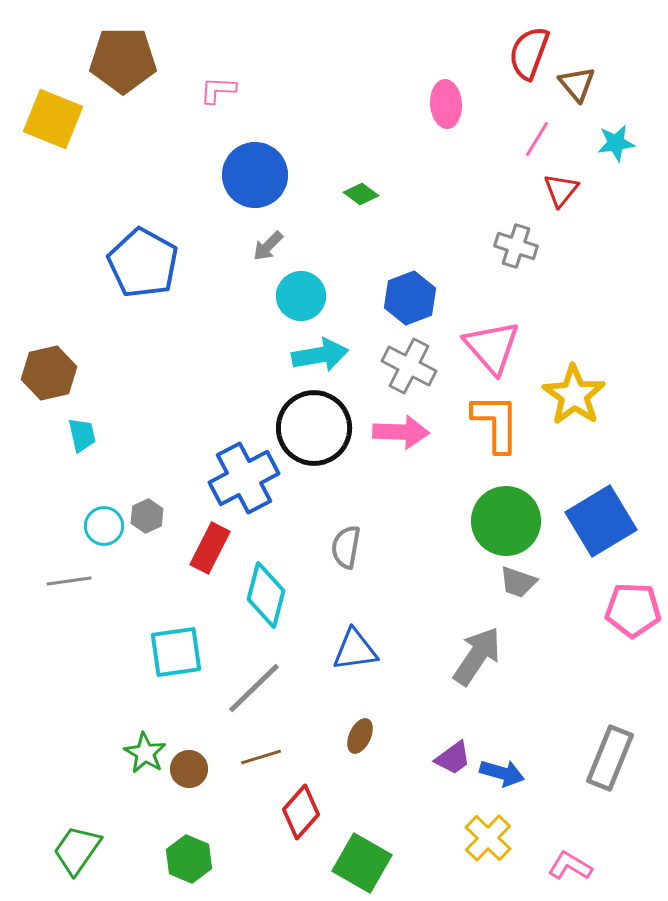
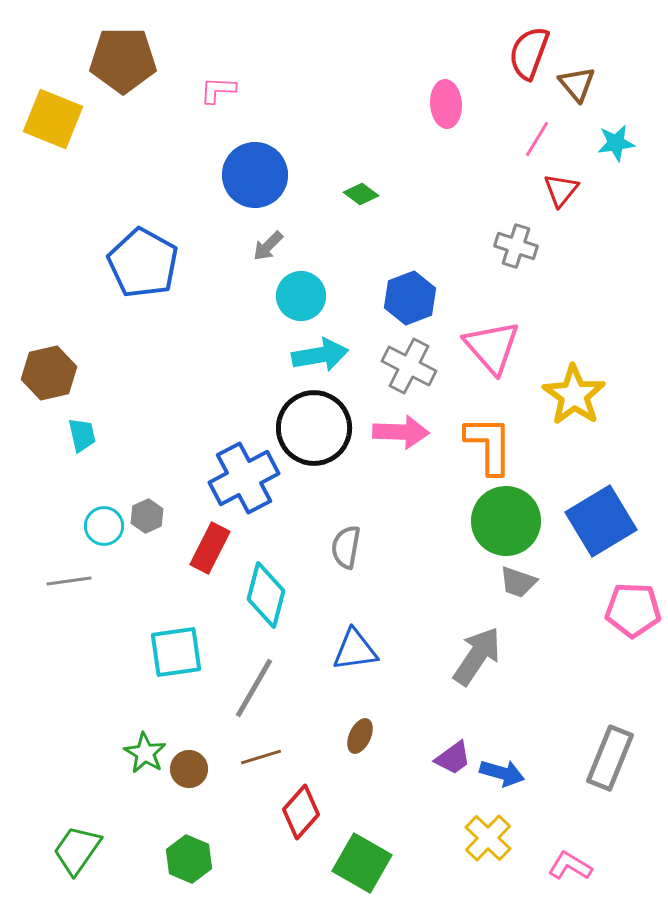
orange L-shape at (496, 423): moved 7 px left, 22 px down
gray line at (254, 688): rotated 16 degrees counterclockwise
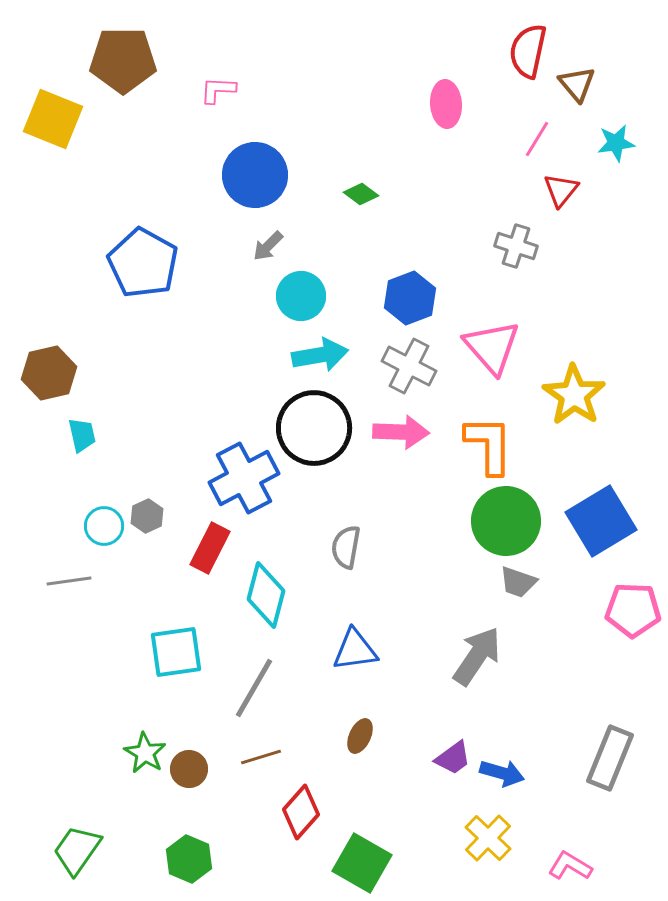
red semicircle at (529, 53): moved 1 px left, 2 px up; rotated 8 degrees counterclockwise
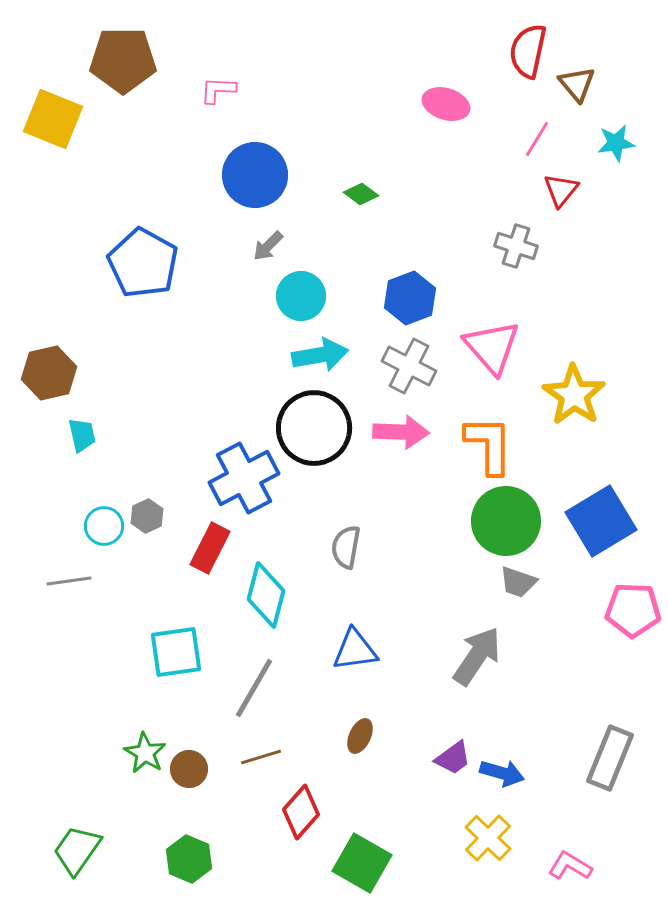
pink ellipse at (446, 104): rotated 69 degrees counterclockwise
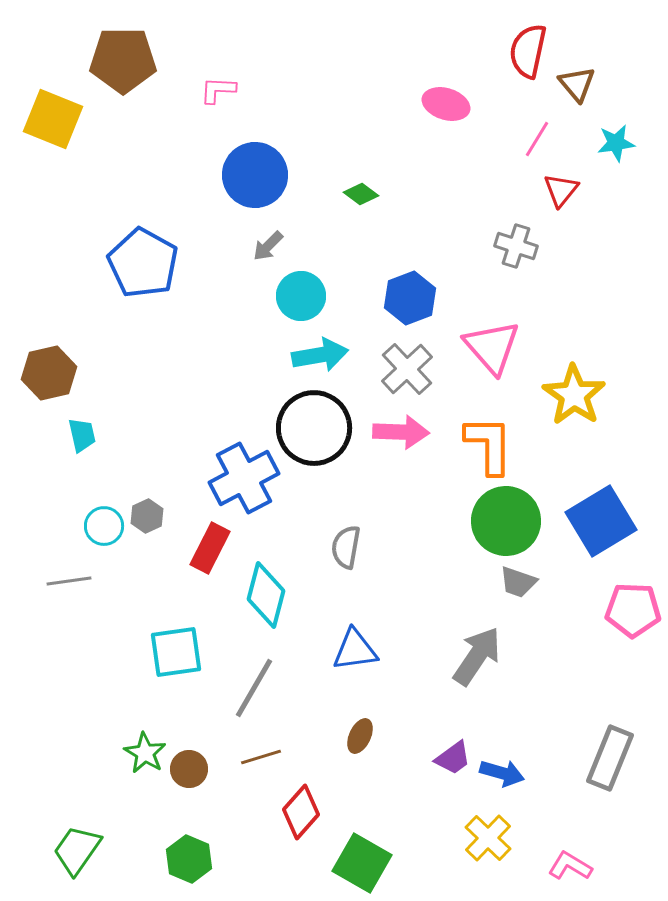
gray cross at (409, 366): moved 2 px left, 3 px down; rotated 20 degrees clockwise
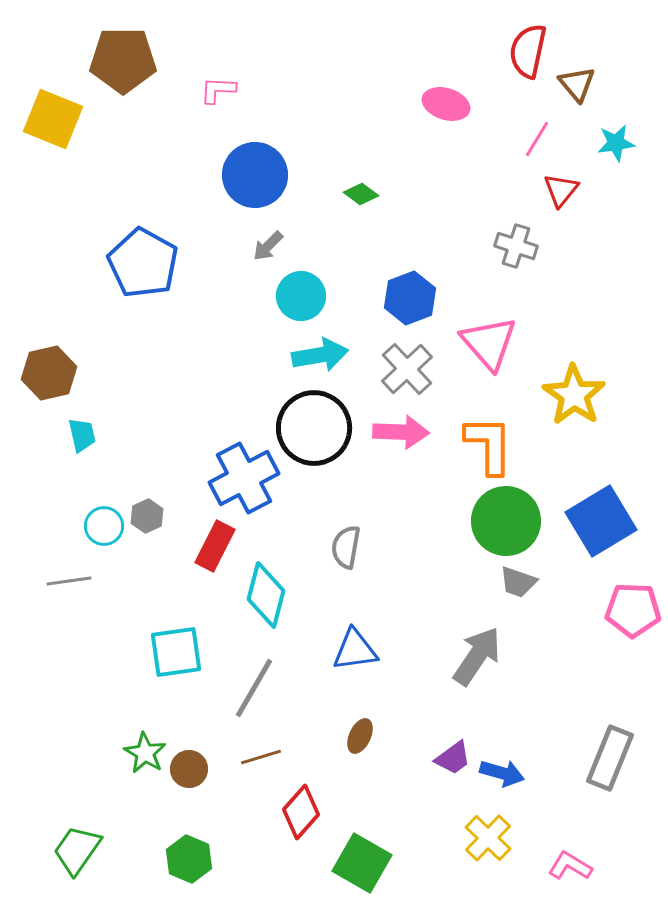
pink triangle at (492, 347): moved 3 px left, 4 px up
red rectangle at (210, 548): moved 5 px right, 2 px up
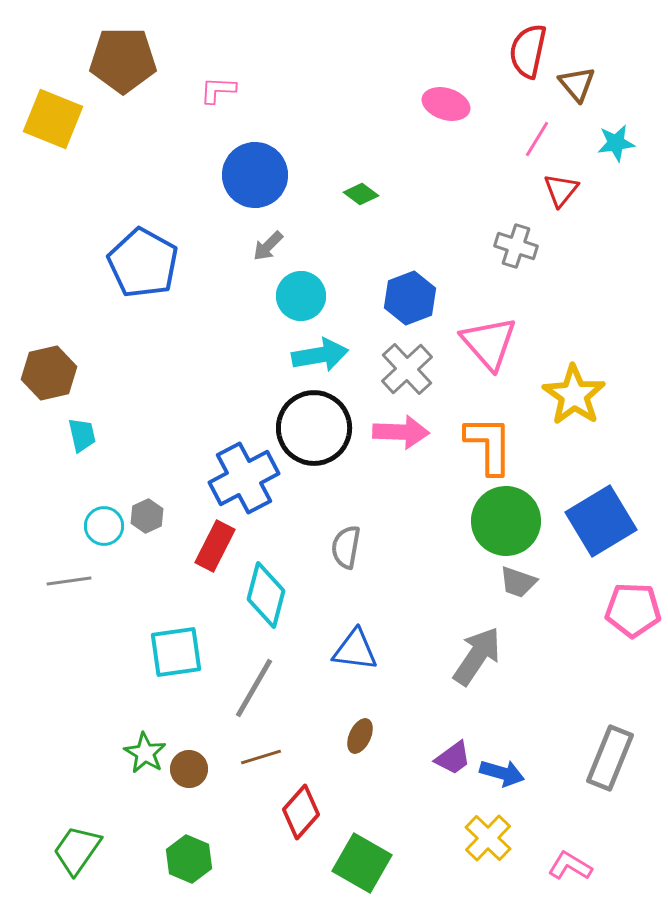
blue triangle at (355, 650): rotated 15 degrees clockwise
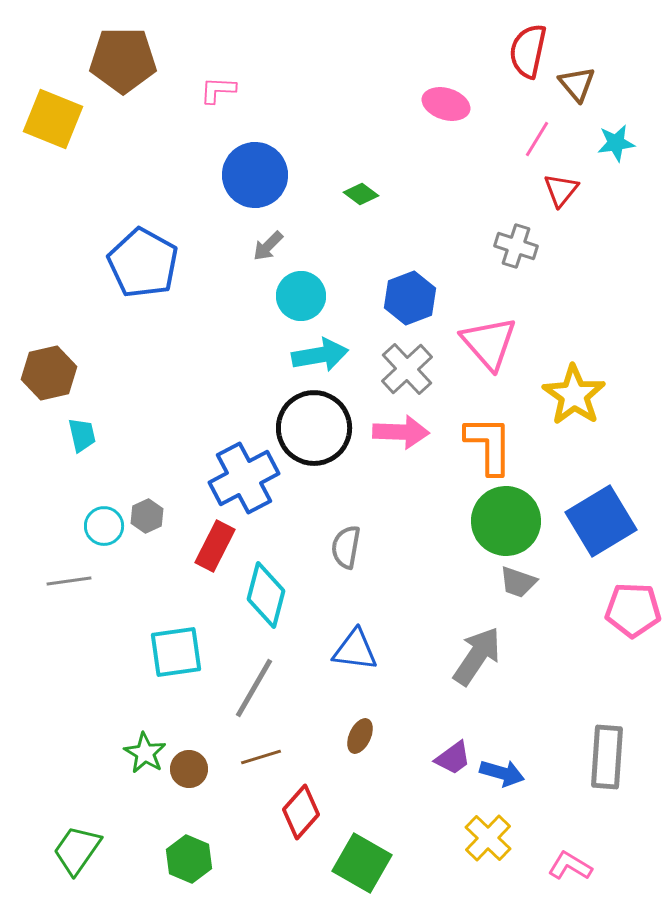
gray rectangle at (610, 758): moved 3 px left, 1 px up; rotated 18 degrees counterclockwise
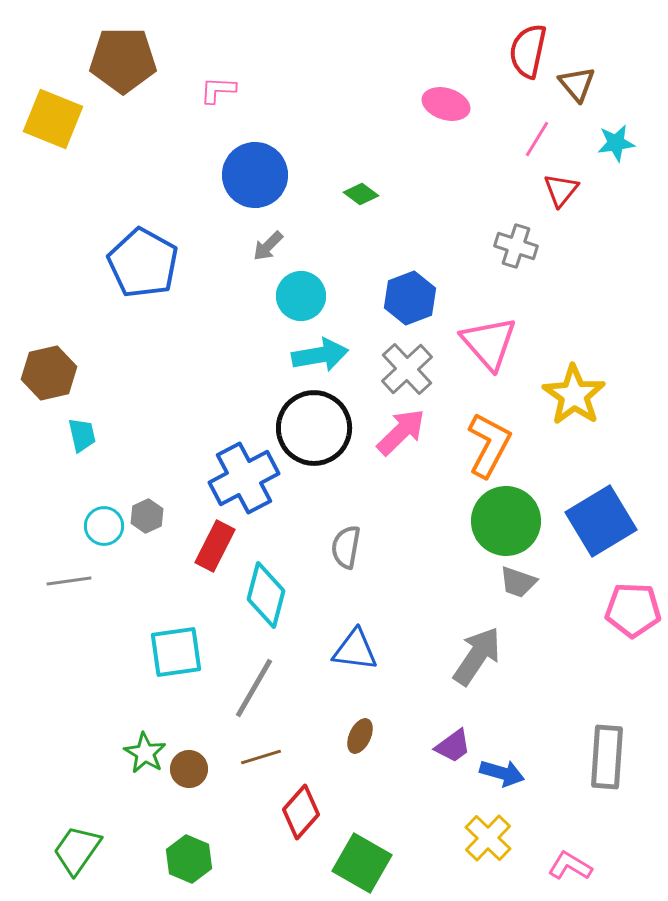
pink arrow at (401, 432): rotated 46 degrees counterclockwise
orange L-shape at (489, 445): rotated 28 degrees clockwise
purple trapezoid at (453, 758): moved 12 px up
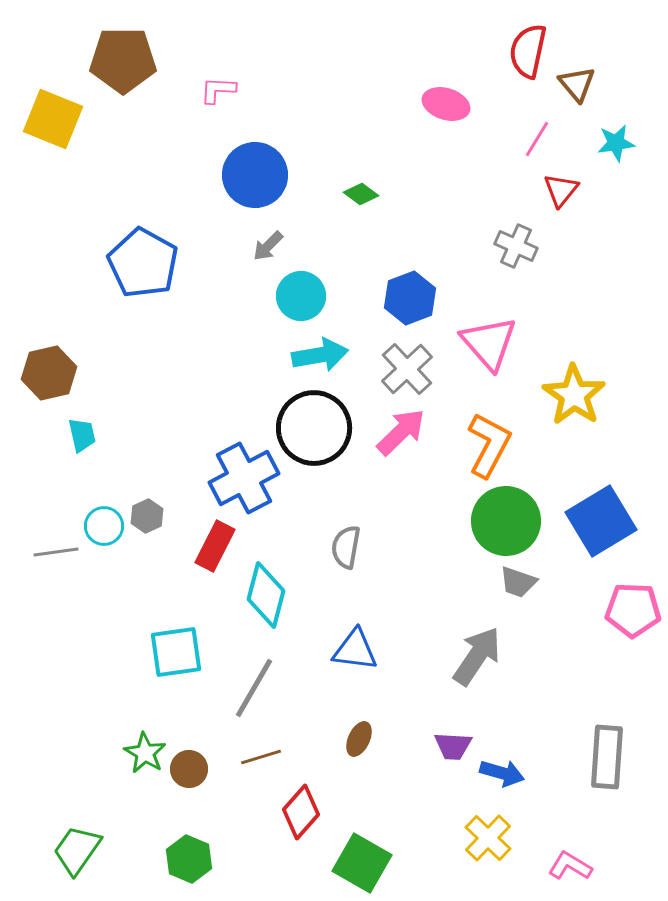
gray cross at (516, 246): rotated 6 degrees clockwise
gray line at (69, 581): moved 13 px left, 29 px up
brown ellipse at (360, 736): moved 1 px left, 3 px down
purple trapezoid at (453, 746): rotated 39 degrees clockwise
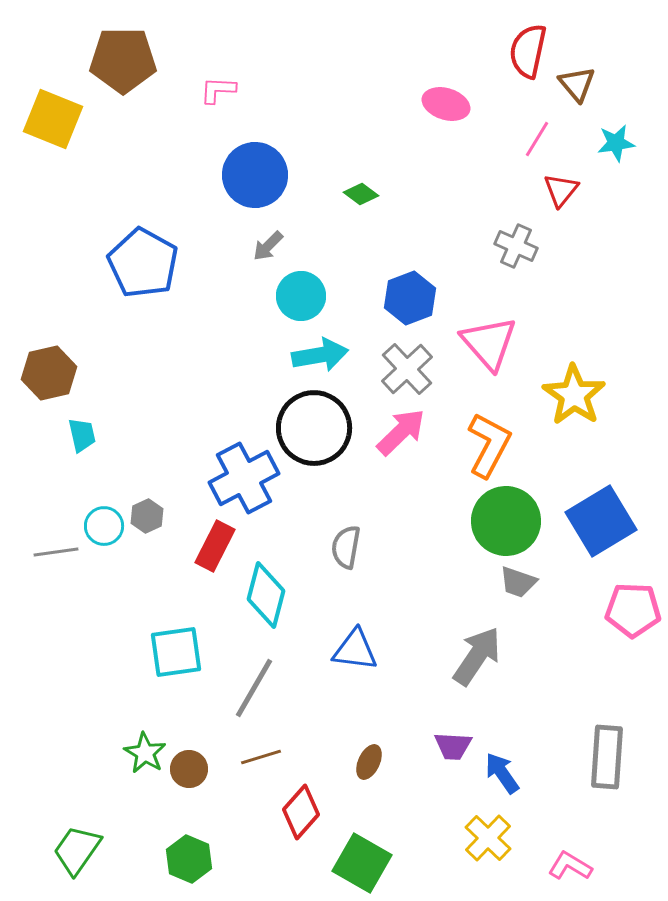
brown ellipse at (359, 739): moved 10 px right, 23 px down
blue arrow at (502, 773): rotated 141 degrees counterclockwise
